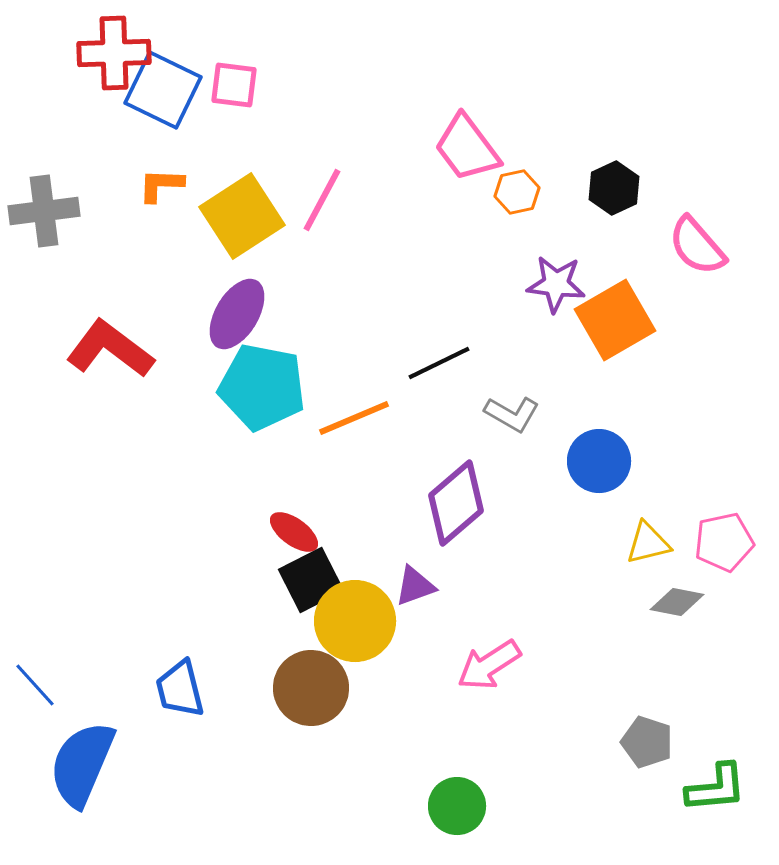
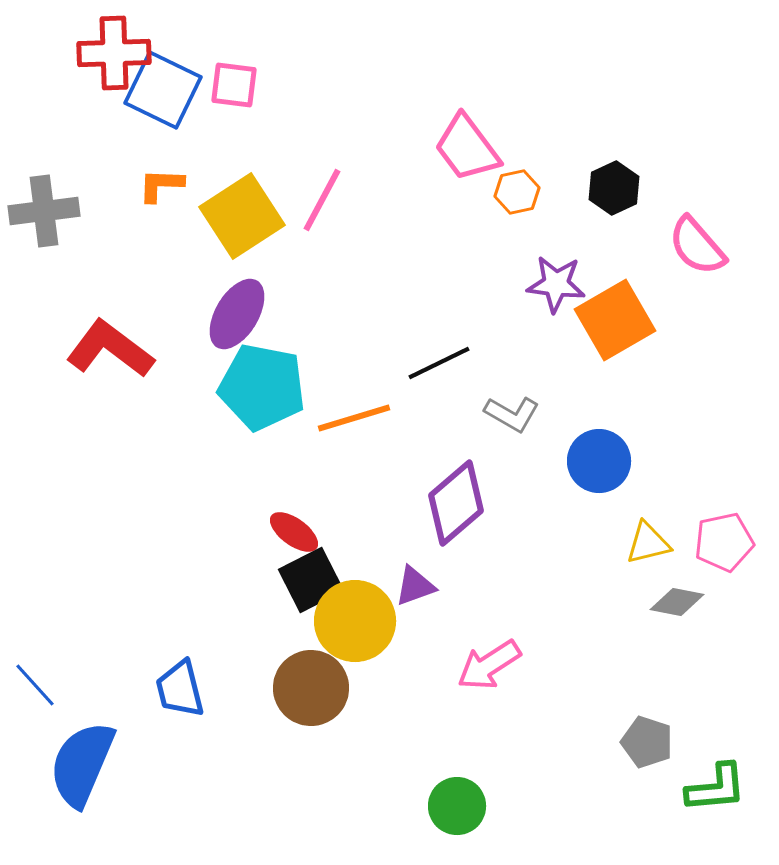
orange line: rotated 6 degrees clockwise
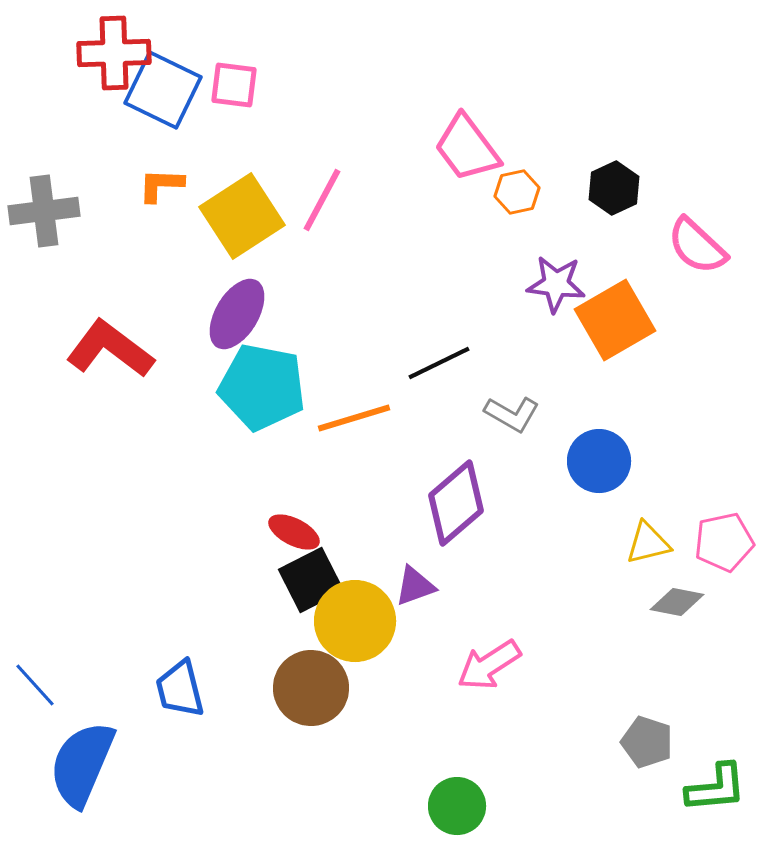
pink semicircle: rotated 6 degrees counterclockwise
red ellipse: rotated 9 degrees counterclockwise
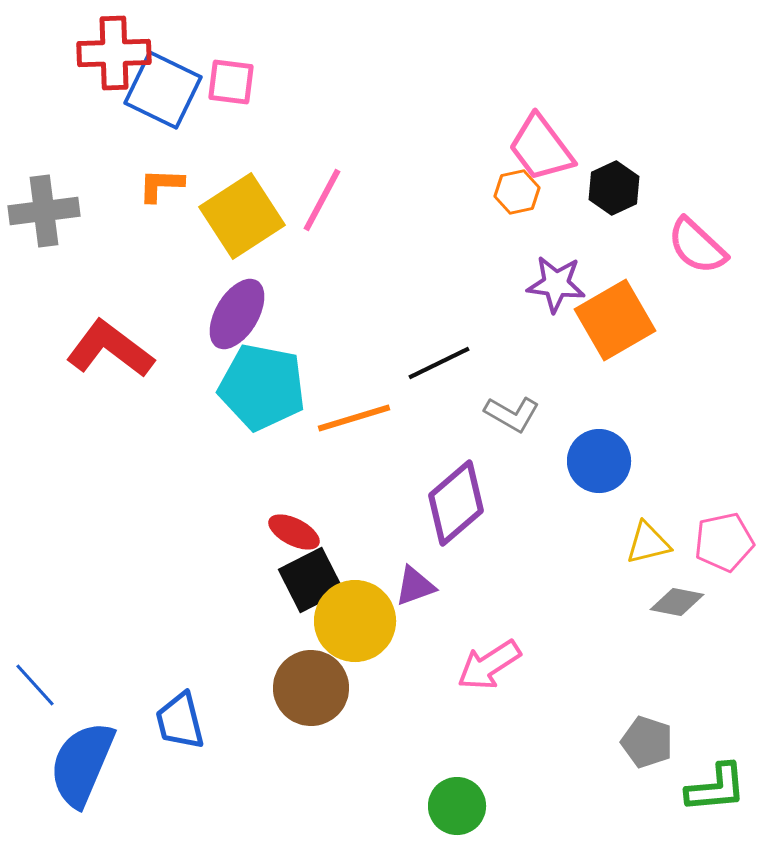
pink square: moved 3 px left, 3 px up
pink trapezoid: moved 74 px right
blue trapezoid: moved 32 px down
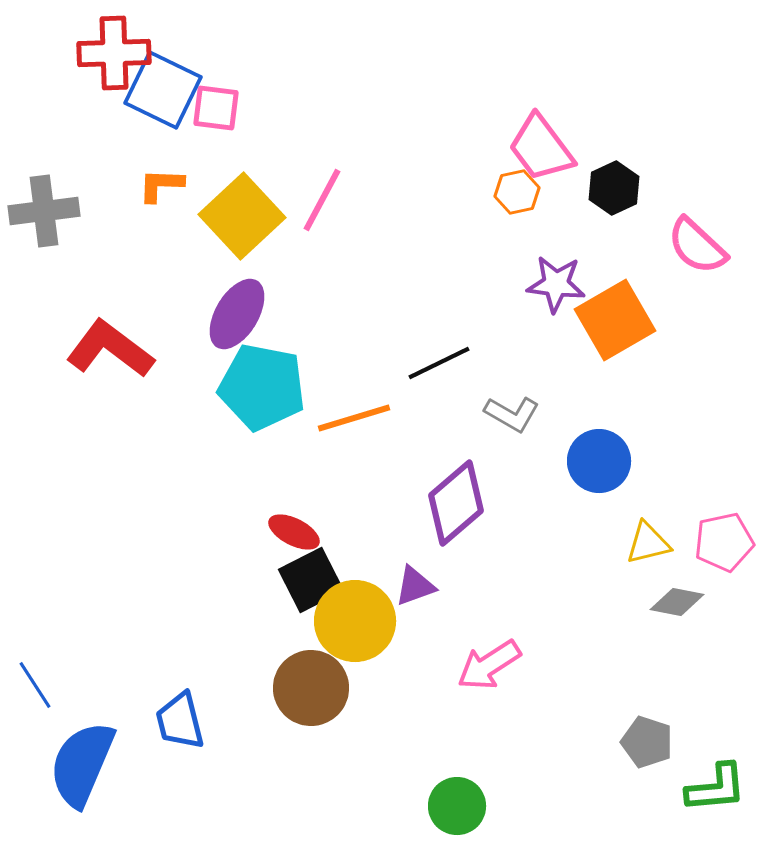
pink square: moved 15 px left, 26 px down
yellow square: rotated 10 degrees counterclockwise
blue line: rotated 9 degrees clockwise
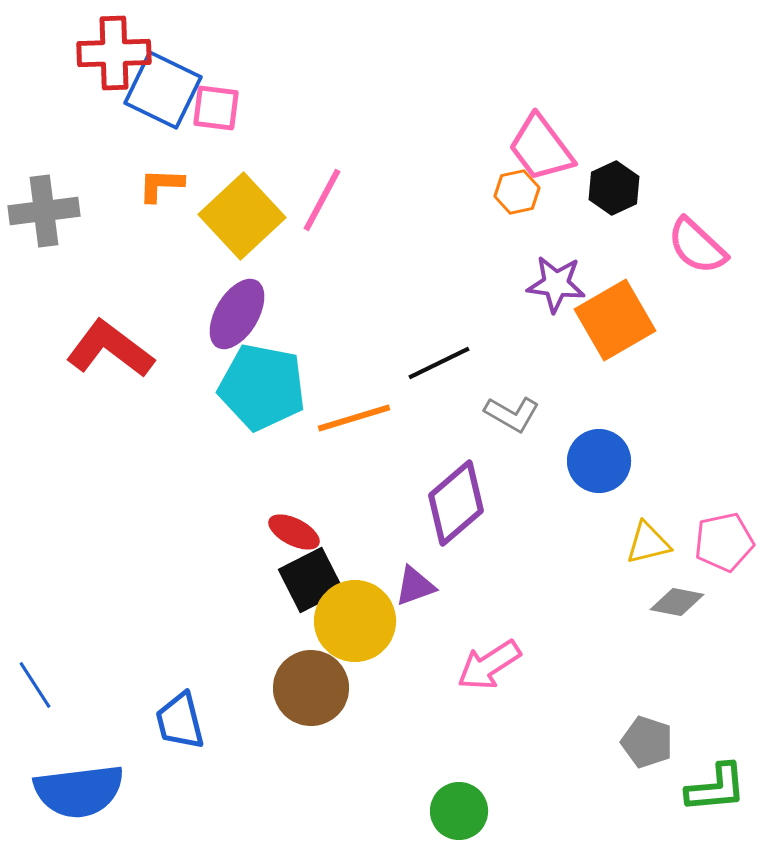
blue semicircle: moved 3 px left, 27 px down; rotated 120 degrees counterclockwise
green circle: moved 2 px right, 5 px down
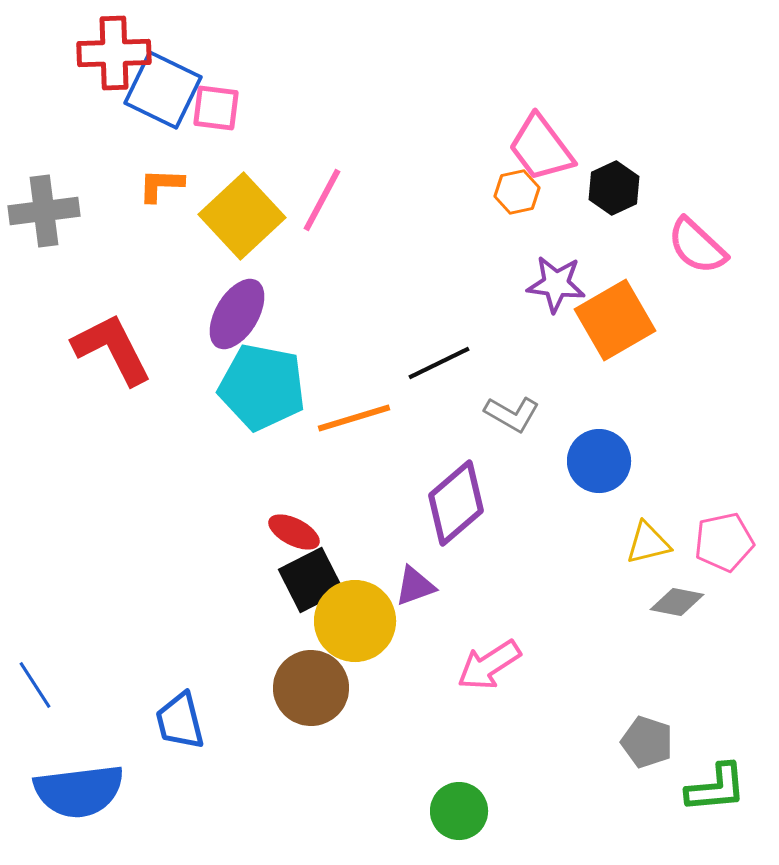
red L-shape: moved 2 px right; rotated 26 degrees clockwise
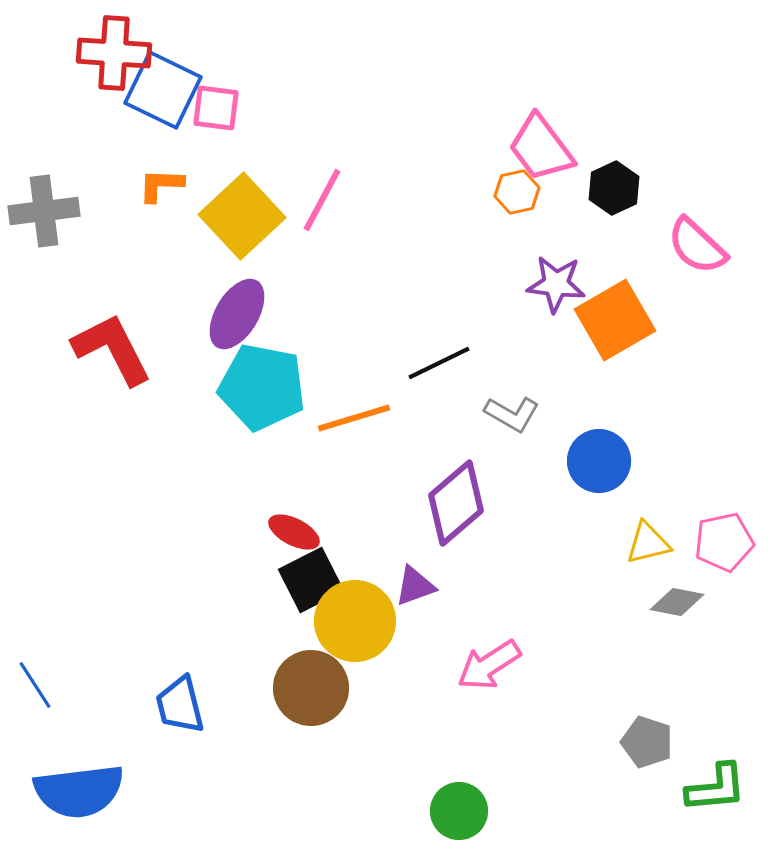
red cross: rotated 6 degrees clockwise
blue trapezoid: moved 16 px up
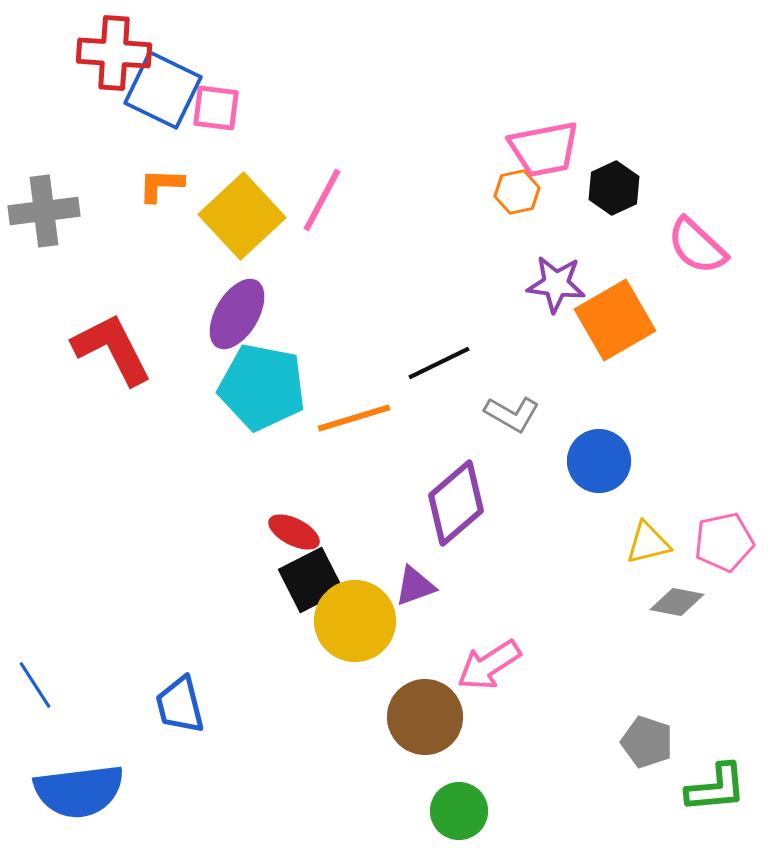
pink trapezoid: moved 3 px right, 1 px down; rotated 64 degrees counterclockwise
brown circle: moved 114 px right, 29 px down
